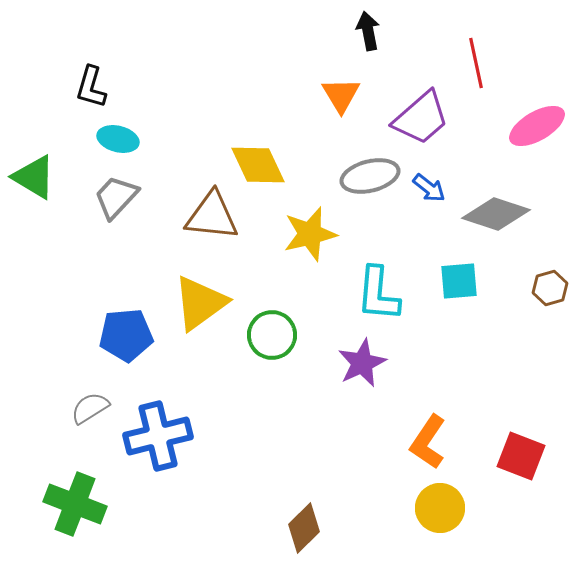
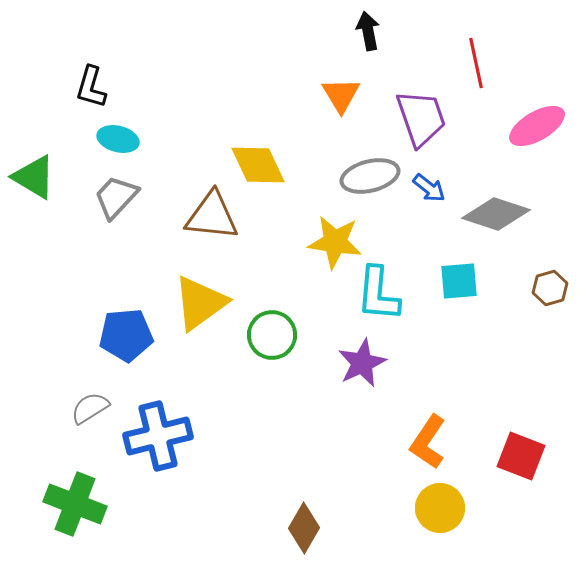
purple trapezoid: rotated 68 degrees counterclockwise
yellow star: moved 25 px right, 8 px down; rotated 22 degrees clockwise
brown diamond: rotated 15 degrees counterclockwise
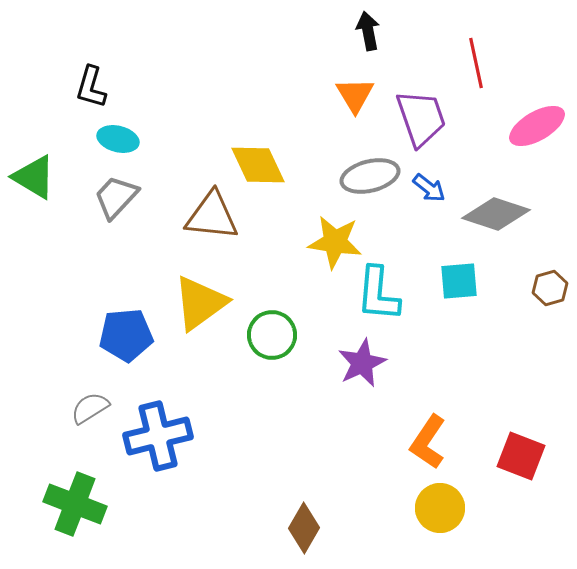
orange triangle: moved 14 px right
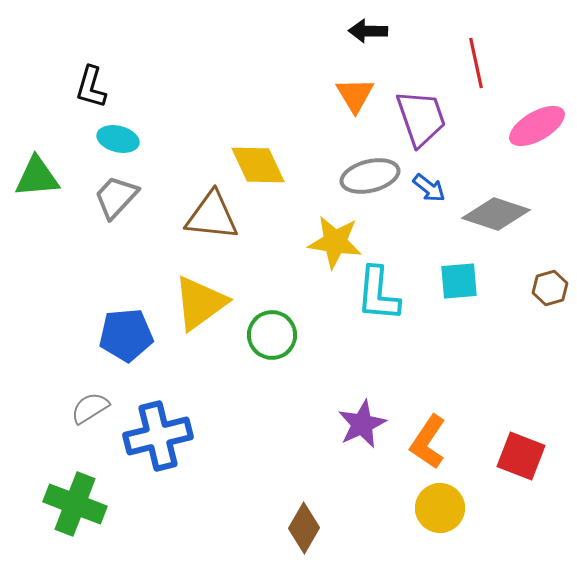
black arrow: rotated 78 degrees counterclockwise
green triangle: moved 3 px right; rotated 36 degrees counterclockwise
purple star: moved 61 px down
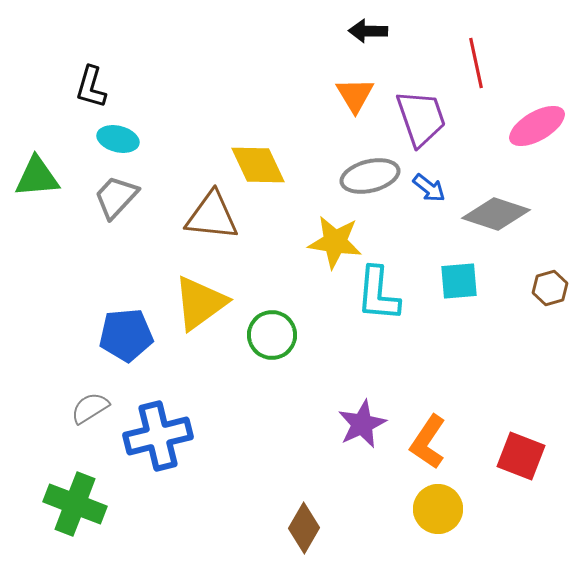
yellow circle: moved 2 px left, 1 px down
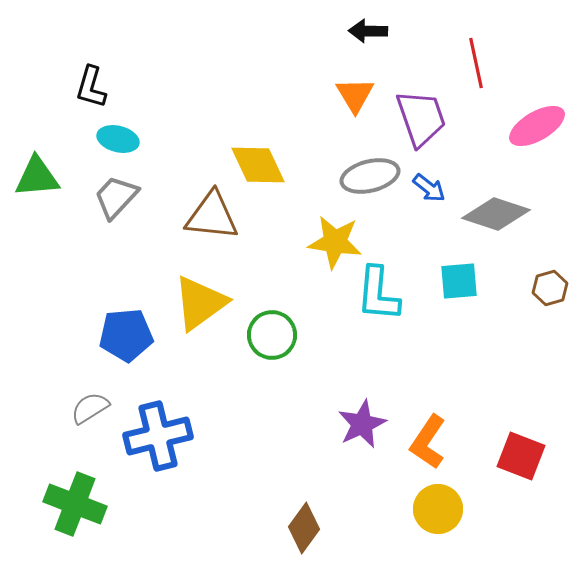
brown diamond: rotated 6 degrees clockwise
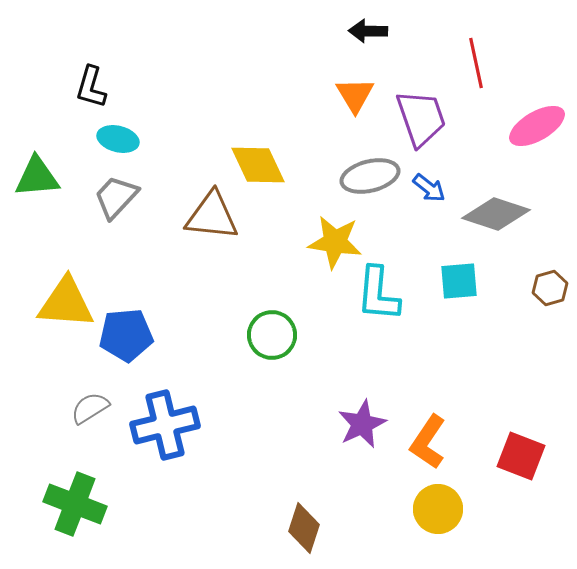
yellow triangle: moved 134 px left; rotated 40 degrees clockwise
blue cross: moved 7 px right, 11 px up
brown diamond: rotated 18 degrees counterclockwise
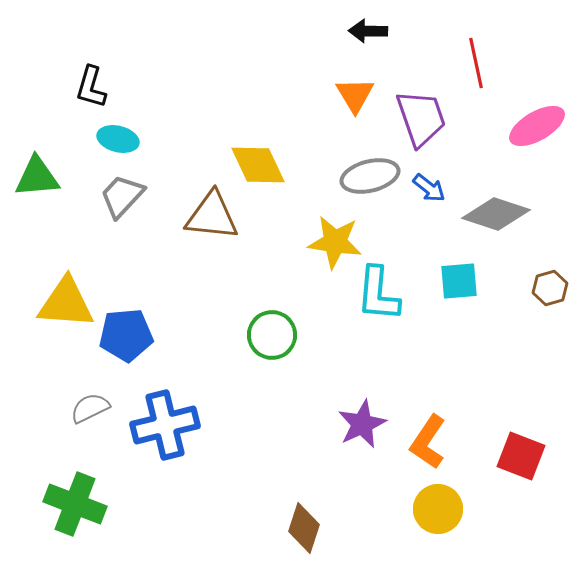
gray trapezoid: moved 6 px right, 1 px up
gray semicircle: rotated 6 degrees clockwise
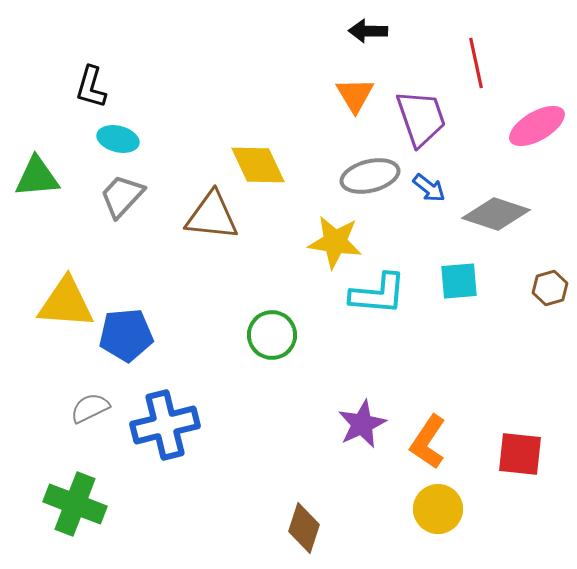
cyan L-shape: rotated 90 degrees counterclockwise
red square: moved 1 px left, 2 px up; rotated 15 degrees counterclockwise
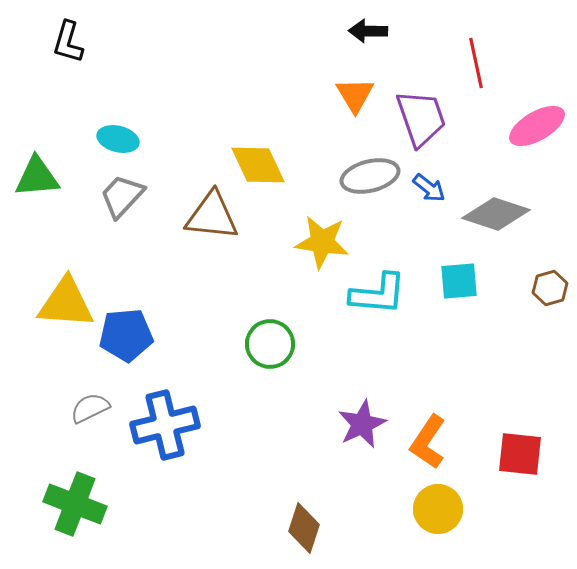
black L-shape: moved 23 px left, 45 px up
yellow star: moved 13 px left
green circle: moved 2 px left, 9 px down
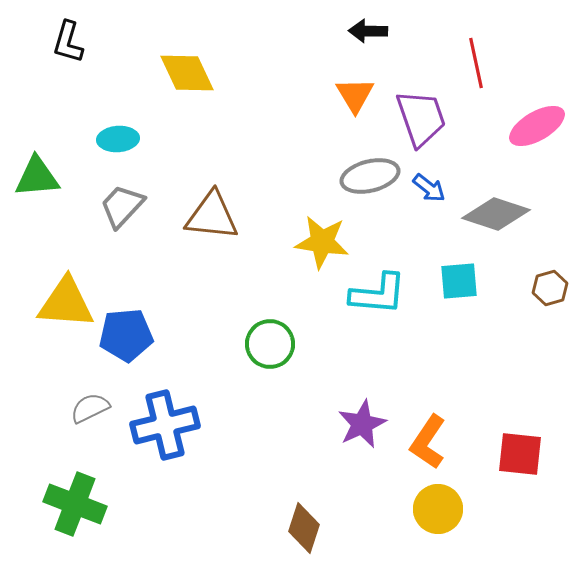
cyan ellipse: rotated 18 degrees counterclockwise
yellow diamond: moved 71 px left, 92 px up
gray trapezoid: moved 10 px down
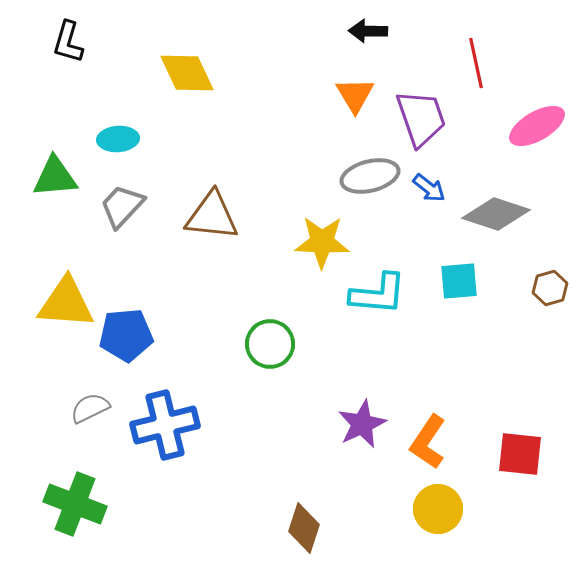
green triangle: moved 18 px right
yellow star: rotated 6 degrees counterclockwise
